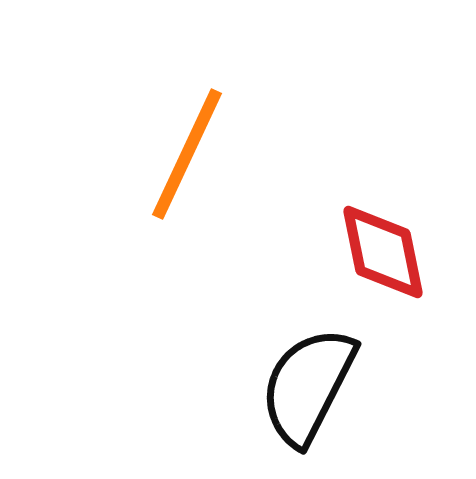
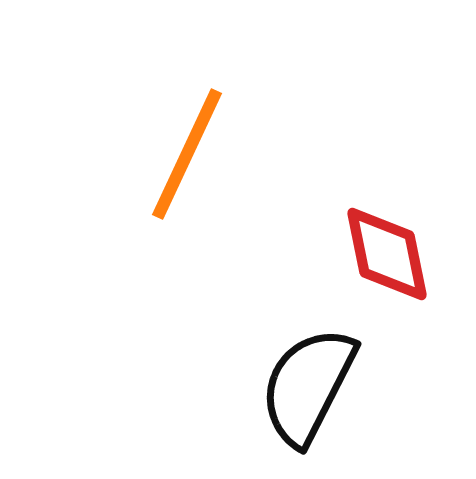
red diamond: moved 4 px right, 2 px down
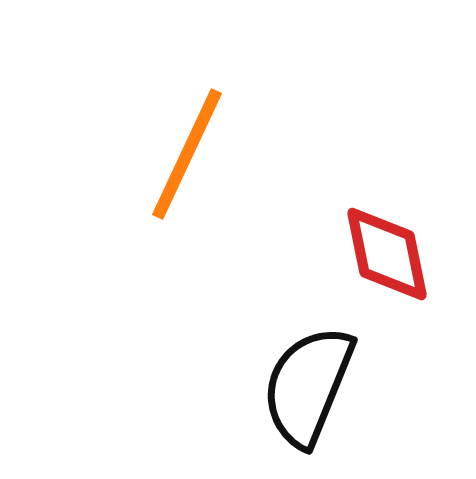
black semicircle: rotated 5 degrees counterclockwise
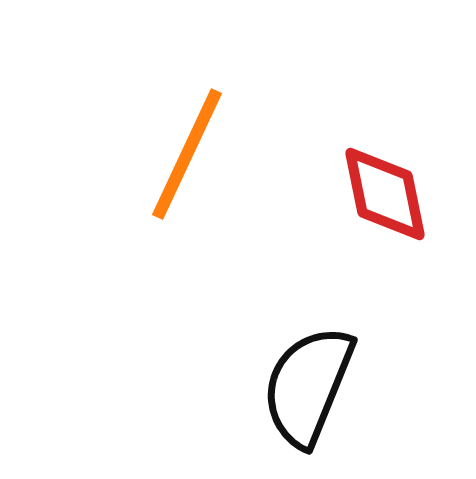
red diamond: moved 2 px left, 60 px up
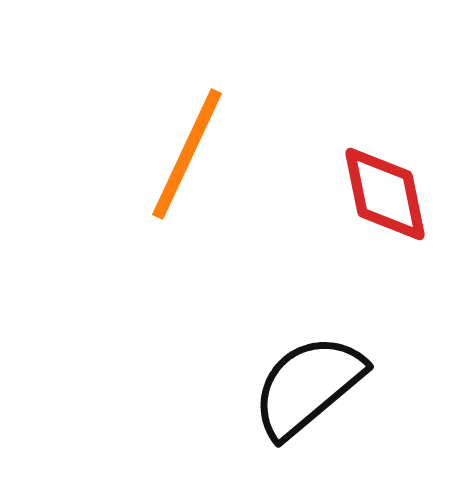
black semicircle: rotated 28 degrees clockwise
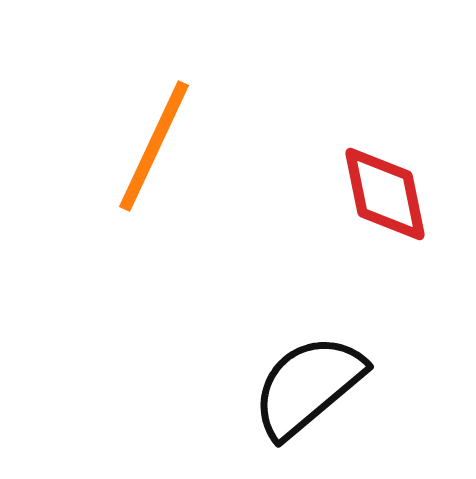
orange line: moved 33 px left, 8 px up
